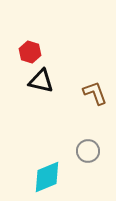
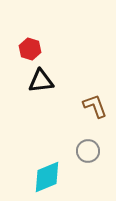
red hexagon: moved 3 px up
black triangle: rotated 20 degrees counterclockwise
brown L-shape: moved 13 px down
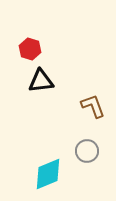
brown L-shape: moved 2 px left
gray circle: moved 1 px left
cyan diamond: moved 1 px right, 3 px up
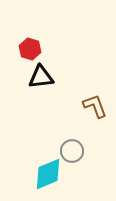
black triangle: moved 4 px up
brown L-shape: moved 2 px right
gray circle: moved 15 px left
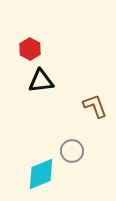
red hexagon: rotated 10 degrees clockwise
black triangle: moved 4 px down
cyan diamond: moved 7 px left
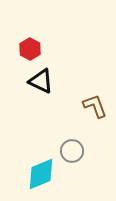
black triangle: rotated 32 degrees clockwise
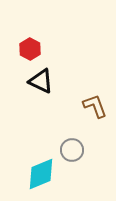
gray circle: moved 1 px up
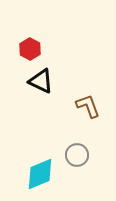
brown L-shape: moved 7 px left
gray circle: moved 5 px right, 5 px down
cyan diamond: moved 1 px left
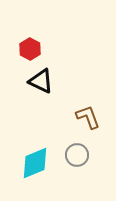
brown L-shape: moved 11 px down
cyan diamond: moved 5 px left, 11 px up
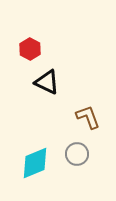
black triangle: moved 6 px right, 1 px down
gray circle: moved 1 px up
